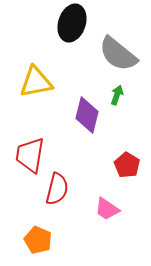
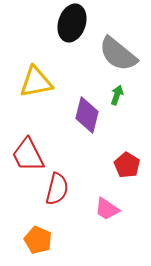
red trapezoid: moved 2 px left; rotated 36 degrees counterclockwise
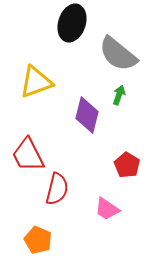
yellow triangle: rotated 9 degrees counterclockwise
green arrow: moved 2 px right
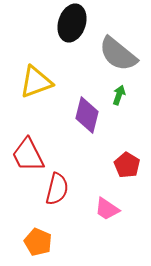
orange pentagon: moved 2 px down
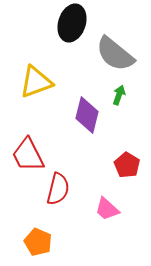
gray semicircle: moved 3 px left
red semicircle: moved 1 px right
pink trapezoid: rotated 8 degrees clockwise
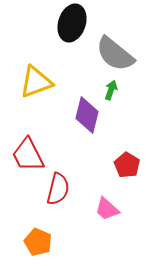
green arrow: moved 8 px left, 5 px up
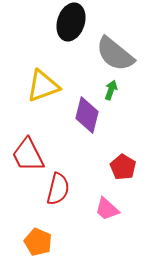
black ellipse: moved 1 px left, 1 px up
yellow triangle: moved 7 px right, 4 px down
red pentagon: moved 4 px left, 2 px down
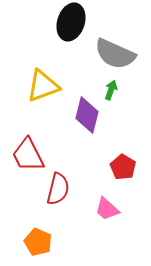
gray semicircle: rotated 15 degrees counterclockwise
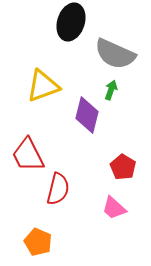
pink trapezoid: moved 7 px right, 1 px up
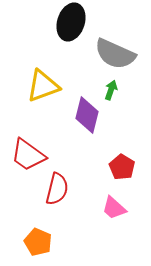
red trapezoid: rotated 27 degrees counterclockwise
red pentagon: moved 1 px left
red semicircle: moved 1 px left
